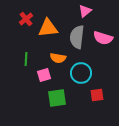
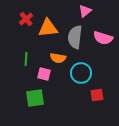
gray semicircle: moved 2 px left
pink square: moved 1 px up; rotated 32 degrees clockwise
green square: moved 22 px left
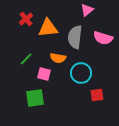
pink triangle: moved 2 px right, 1 px up
green line: rotated 40 degrees clockwise
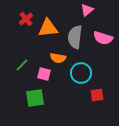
green line: moved 4 px left, 6 px down
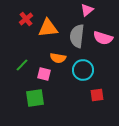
gray semicircle: moved 2 px right, 1 px up
cyan circle: moved 2 px right, 3 px up
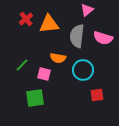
orange triangle: moved 1 px right, 4 px up
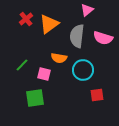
orange triangle: rotated 30 degrees counterclockwise
orange semicircle: moved 1 px right
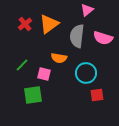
red cross: moved 1 px left, 5 px down
cyan circle: moved 3 px right, 3 px down
green square: moved 2 px left, 3 px up
